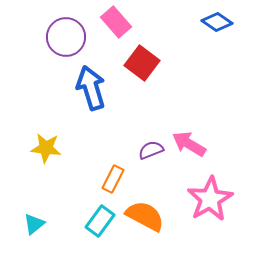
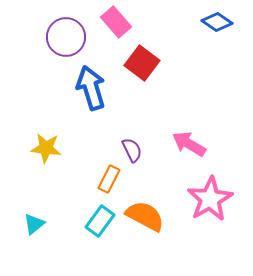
purple semicircle: moved 19 px left; rotated 85 degrees clockwise
orange rectangle: moved 4 px left
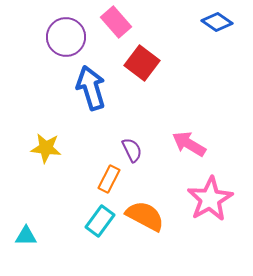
cyan triangle: moved 8 px left, 12 px down; rotated 40 degrees clockwise
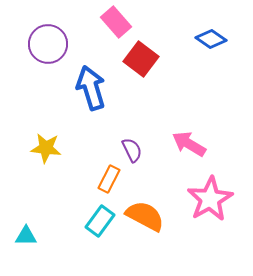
blue diamond: moved 6 px left, 17 px down
purple circle: moved 18 px left, 7 px down
red square: moved 1 px left, 4 px up
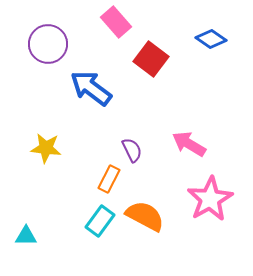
red square: moved 10 px right
blue arrow: rotated 36 degrees counterclockwise
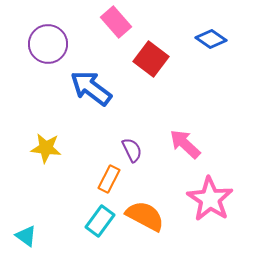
pink arrow: moved 4 px left; rotated 12 degrees clockwise
pink star: rotated 9 degrees counterclockwise
cyan triangle: rotated 35 degrees clockwise
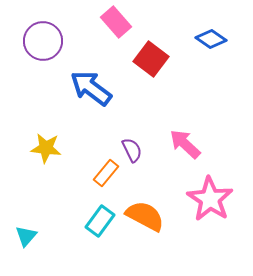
purple circle: moved 5 px left, 3 px up
orange rectangle: moved 3 px left, 6 px up; rotated 12 degrees clockwise
cyan triangle: rotated 35 degrees clockwise
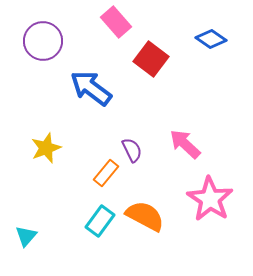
yellow star: rotated 28 degrees counterclockwise
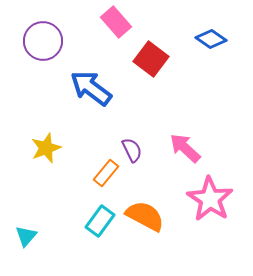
pink arrow: moved 4 px down
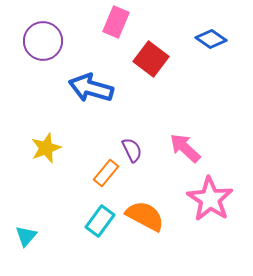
pink rectangle: rotated 64 degrees clockwise
blue arrow: rotated 21 degrees counterclockwise
